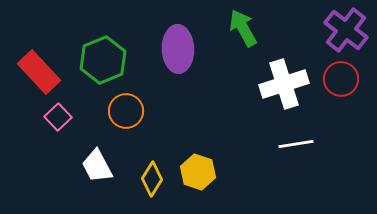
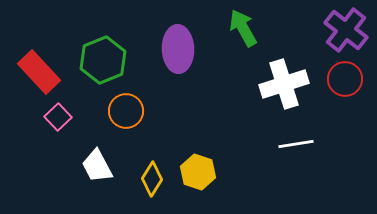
red circle: moved 4 px right
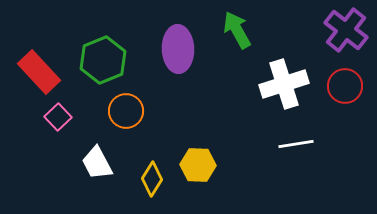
green arrow: moved 6 px left, 2 px down
red circle: moved 7 px down
white trapezoid: moved 3 px up
yellow hexagon: moved 7 px up; rotated 16 degrees counterclockwise
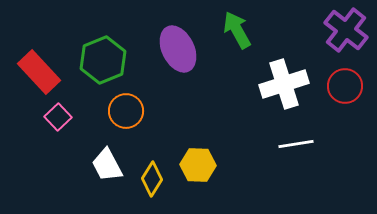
purple ellipse: rotated 24 degrees counterclockwise
white trapezoid: moved 10 px right, 2 px down
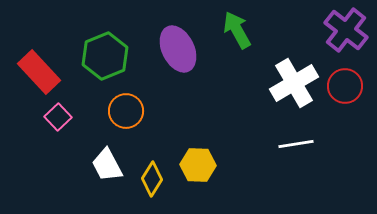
green hexagon: moved 2 px right, 4 px up
white cross: moved 10 px right, 1 px up; rotated 12 degrees counterclockwise
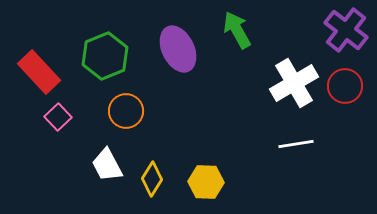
yellow hexagon: moved 8 px right, 17 px down
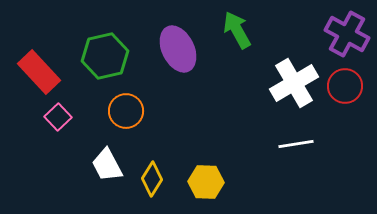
purple cross: moved 1 px right, 4 px down; rotated 9 degrees counterclockwise
green hexagon: rotated 9 degrees clockwise
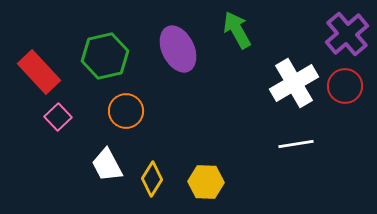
purple cross: rotated 21 degrees clockwise
